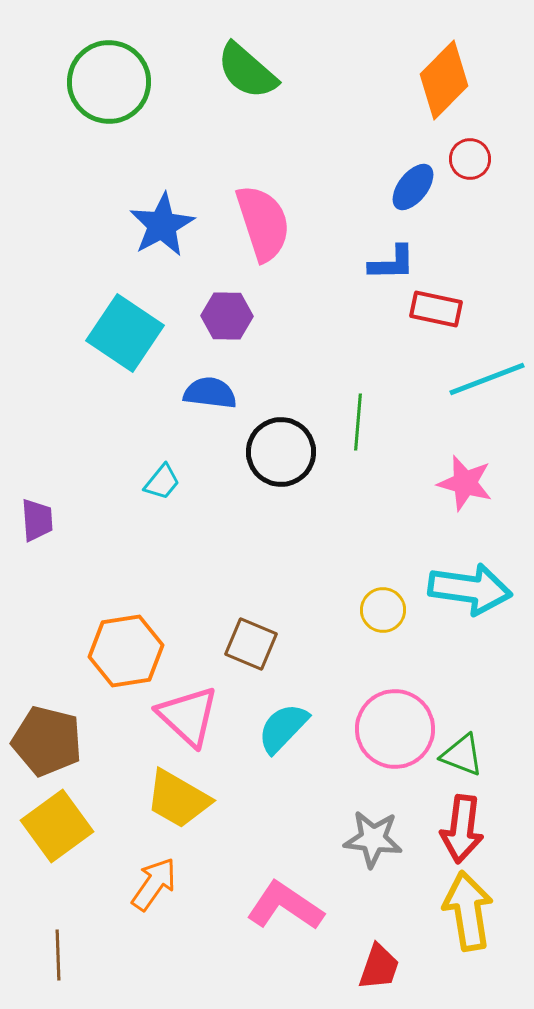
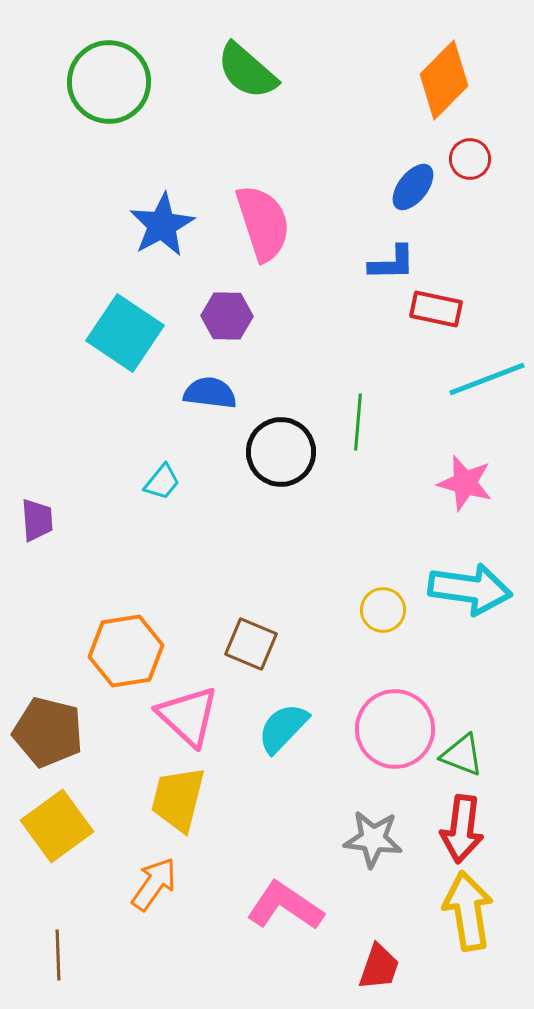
brown pentagon: moved 1 px right, 9 px up
yellow trapezoid: rotated 74 degrees clockwise
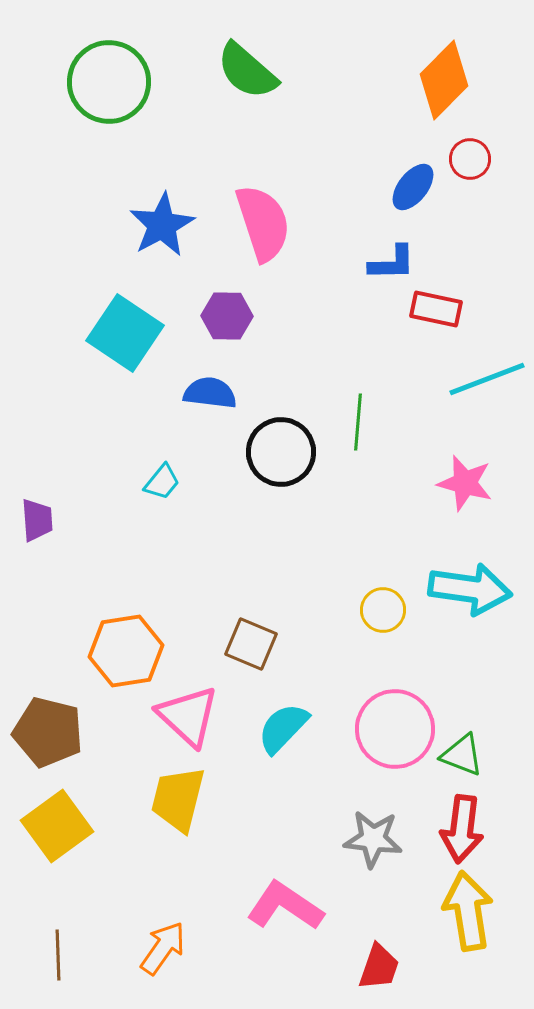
orange arrow: moved 9 px right, 64 px down
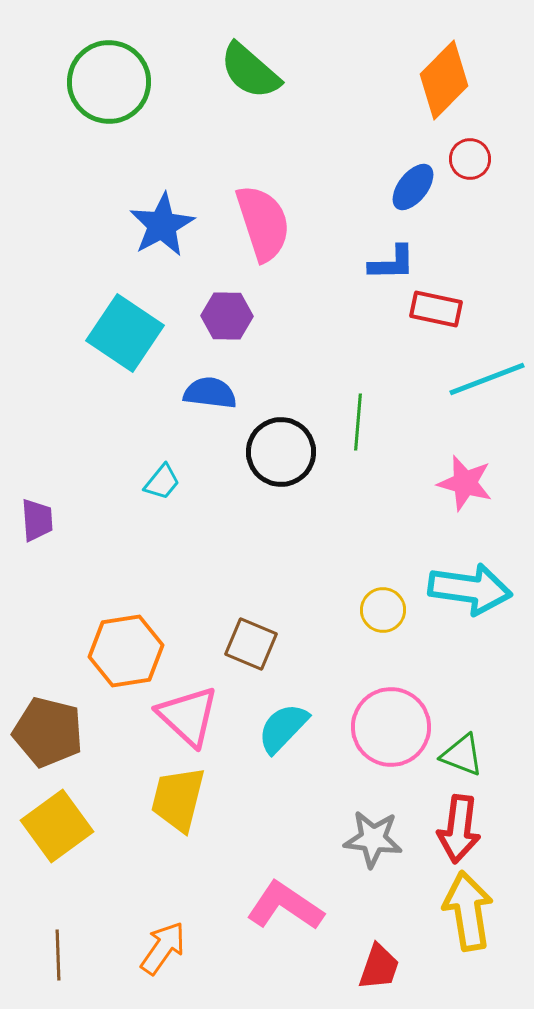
green semicircle: moved 3 px right
pink circle: moved 4 px left, 2 px up
red arrow: moved 3 px left
